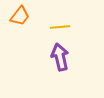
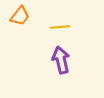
purple arrow: moved 1 px right, 3 px down
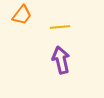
orange trapezoid: moved 2 px right, 1 px up
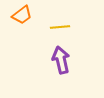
orange trapezoid: rotated 15 degrees clockwise
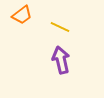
yellow line: rotated 30 degrees clockwise
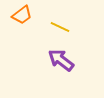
purple arrow: rotated 40 degrees counterclockwise
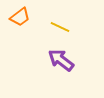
orange trapezoid: moved 2 px left, 2 px down
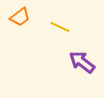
purple arrow: moved 21 px right, 2 px down
